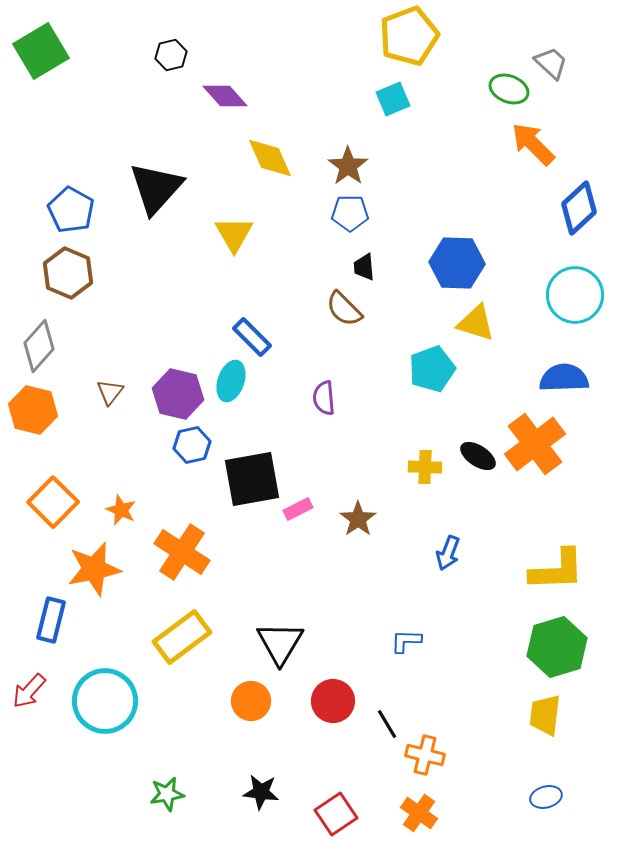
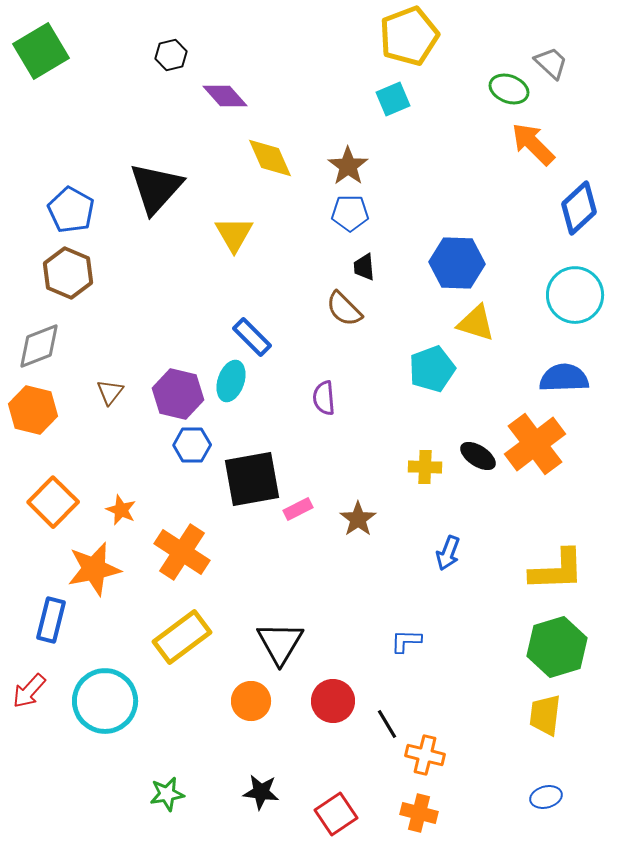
gray diamond at (39, 346): rotated 27 degrees clockwise
blue hexagon at (192, 445): rotated 12 degrees clockwise
orange cross at (419, 813): rotated 21 degrees counterclockwise
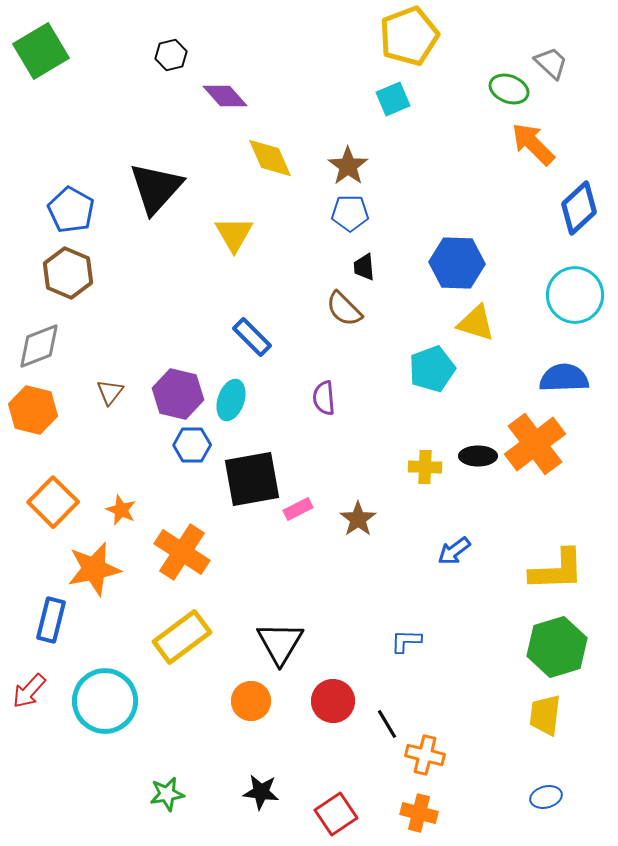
cyan ellipse at (231, 381): moved 19 px down
black ellipse at (478, 456): rotated 33 degrees counterclockwise
blue arrow at (448, 553): moved 6 px right, 2 px up; rotated 32 degrees clockwise
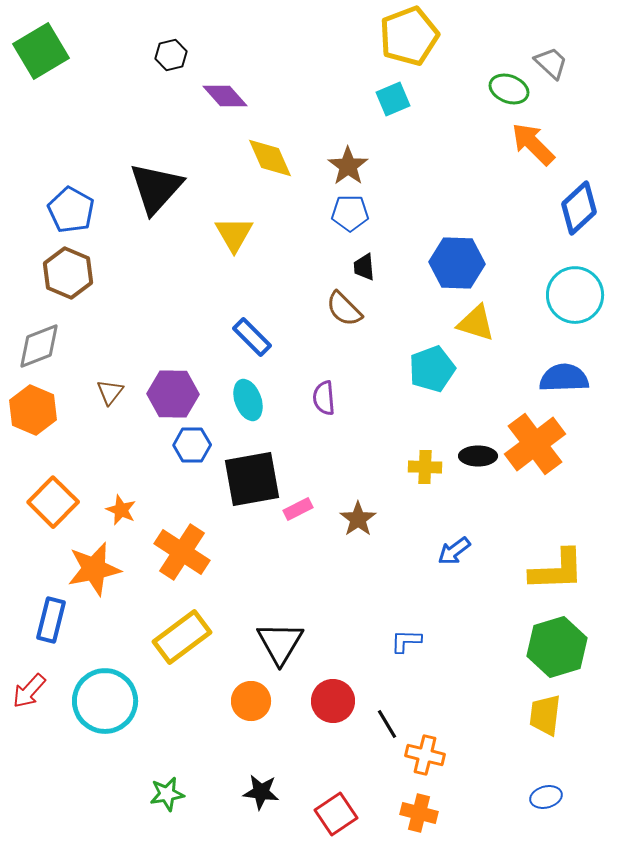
purple hexagon at (178, 394): moved 5 px left; rotated 12 degrees counterclockwise
cyan ellipse at (231, 400): moved 17 px right; rotated 39 degrees counterclockwise
orange hexagon at (33, 410): rotated 9 degrees clockwise
